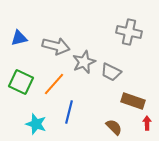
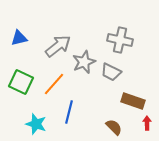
gray cross: moved 9 px left, 8 px down
gray arrow: moved 2 px right; rotated 52 degrees counterclockwise
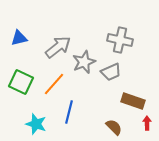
gray arrow: moved 1 px down
gray trapezoid: rotated 50 degrees counterclockwise
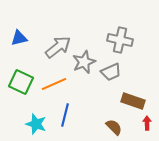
orange line: rotated 25 degrees clockwise
blue line: moved 4 px left, 3 px down
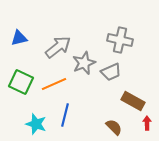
gray star: moved 1 px down
brown rectangle: rotated 10 degrees clockwise
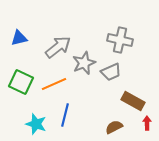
brown semicircle: rotated 72 degrees counterclockwise
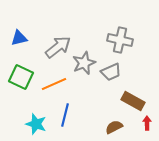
green square: moved 5 px up
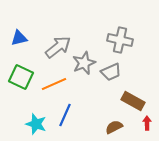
blue line: rotated 10 degrees clockwise
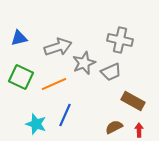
gray arrow: rotated 20 degrees clockwise
red arrow: moved 8 px left, 7 px down
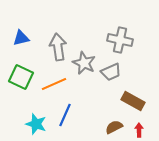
blue triangle: moved 2 px right
gray arrow: rotated 80 degrees counterclockwise
gray star: rotated 25 degrees counterclockwise
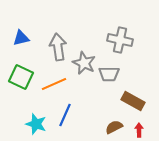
gray trapezoid: moved 2 px left, 2 px down; rotated 25 degrees clockwise
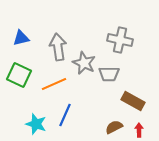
green square: moved 2 px left, 2 px up
